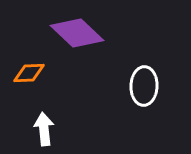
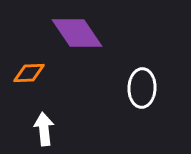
purple diamond: rotated 12 degrees clockwise
white ellipse: moved 2 px left, 2 px down
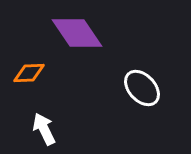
white ellipse: rotated 45 degrees counterclockwise
white arrow: rotated 20 degrees counterclockwise
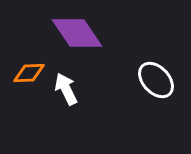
white ellipse: moved 14 px right, 8 px up
white arrow: moved 22 px right, 40 px up
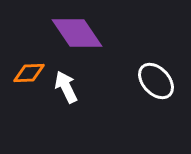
white ellipse: moved 1 px down
white arrow: moved 2 px up
